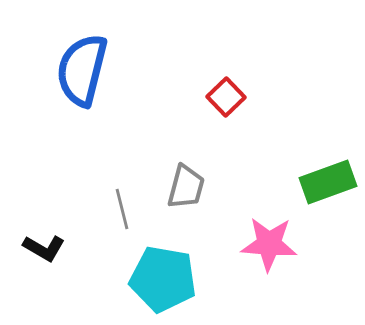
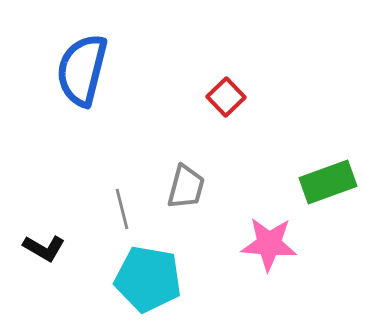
cyan pentagon: moved 15 px left
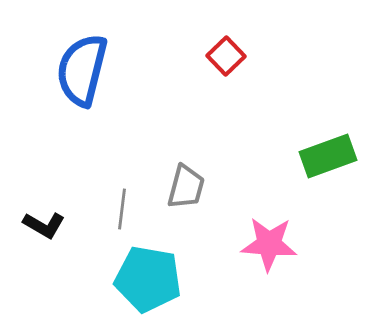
red square: moved 41 px up
green rectangle: moved 26 px up
gray line: rotated 21 degrees clockwise
black L-shape: moved 23 px up
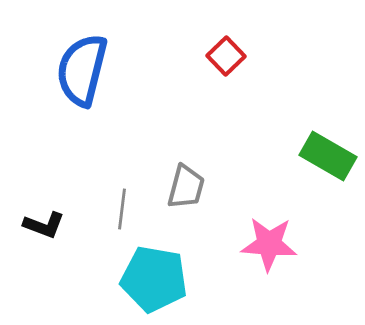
green rectangle: rotated 50 degrees clockwise
black L-shape: rotated 9 degrees counterclockwise
cyan pentagon: moved 6 px right
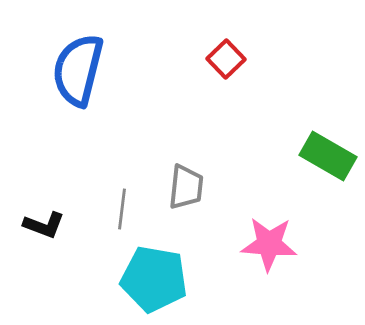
red square: moved 3 px down
blue semicircle: moved 4 px left
gray trapezoid: rotated 9 degrees counterclockwise
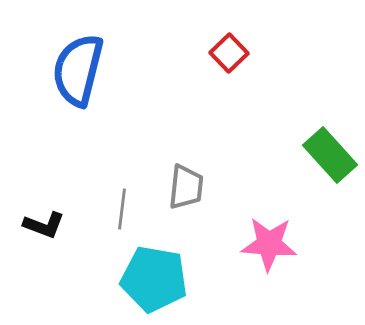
red square: moved 3 px right, 6 px up
green rectangle: moved 2 px right, 1 px up; rotated 18 degrees clockwise
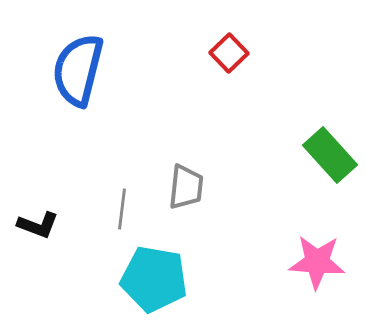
black L-shape: moved 6 px left
pink star: moved 48 px right, 18 px down
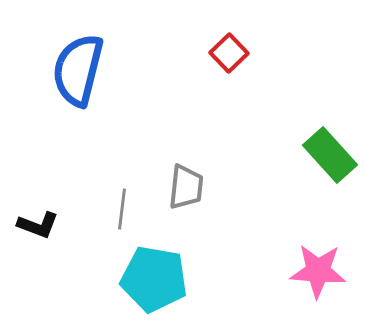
pink star: moved 1 px right, 9 px down
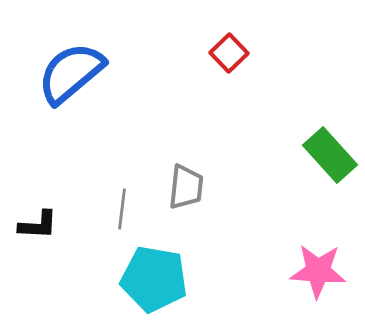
blue semicircle: moved 7 px left, 3 px down; rotated 36 degrees clockwise
black L-shape: rotated 18 degrees counterclockwise
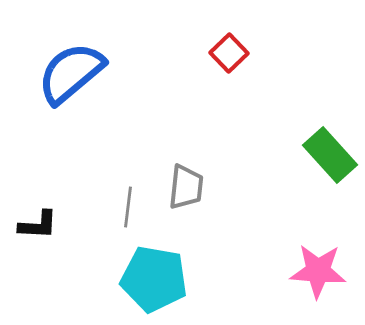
gray line: moved 6 px right, 2 px up
